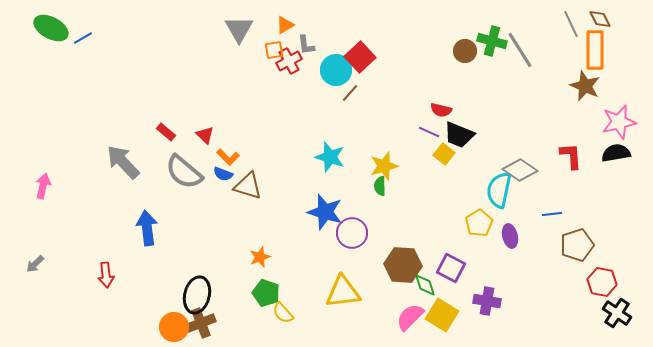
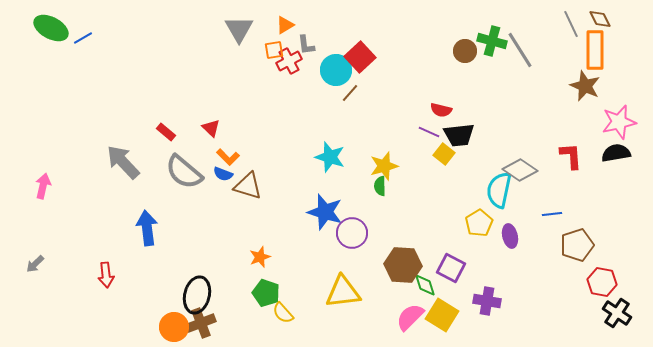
red triangle at (205, 135): moved 6 px right, 7 px up
black trapezoid at (459, 135): rotated 28 degrees counterclockwise
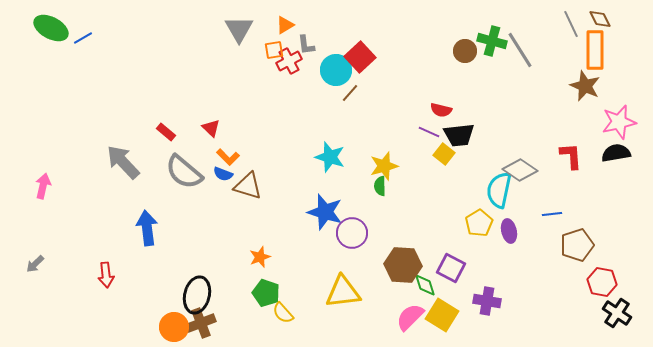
purple ellipse at (510, 236): moved 1 px left, 5 px up
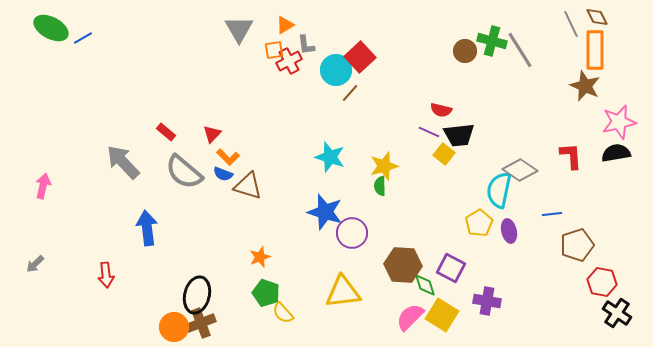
brown diamond at (600, 19): moved 3 px left, 2 px up
red triangle at (211, 128): moved 1 px right, 6 px down; rotated 30 degrees clockwise
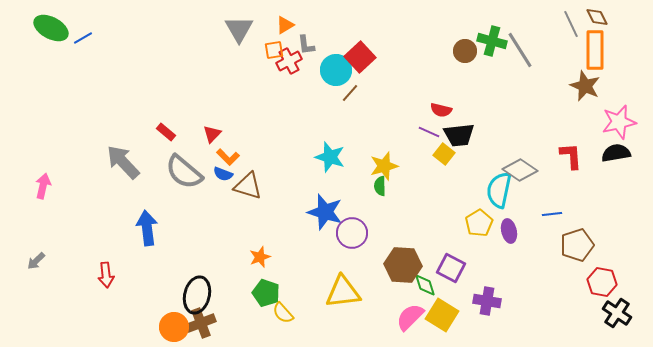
gray arrow at (35, 264): moved 1 px right, 3 px up
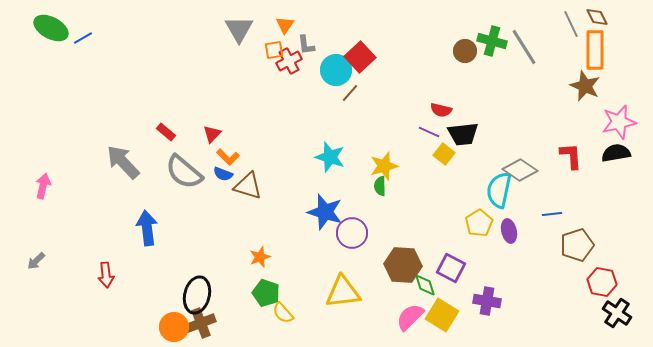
orange triangle at (285, 25): rotated 24 degrees counterclockwise
gray line at (520, 50): moved 4 px right, 3 px up
black trapezoid at (459, 135): moved 4 px right, 1 px up
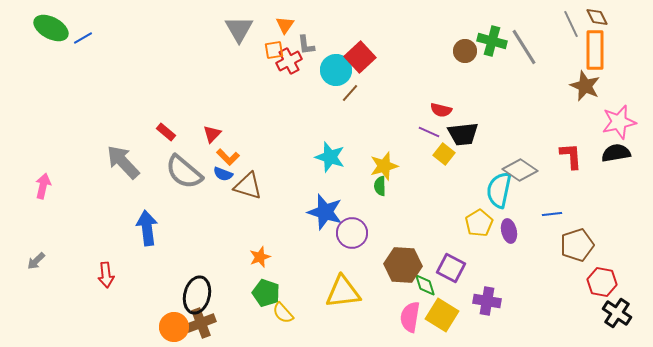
pink semicircle at (410, 317): rotated 36 degrees counterclockwise
